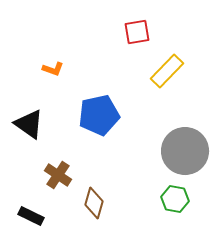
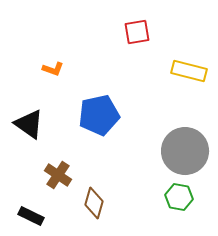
yellow rectangle: moved 22 px right; rotated 60 degrees clockwise
green hexagon: moved 4 px right, 2 px up
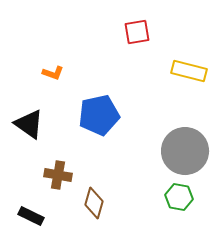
orange L-shape: moved 4 px down
brown cross: rotated 24 degrees counterclockwise
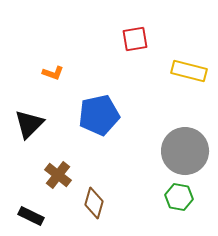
red square: moved 2 px left, 7 px down
black triangle: rotated 40 degrees clockwise
brown cross: rotated 28 degrees clockwise
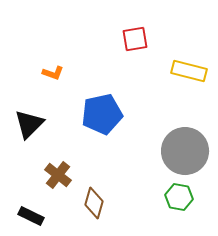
blue pentagon: moved 3 px right, 1 px up
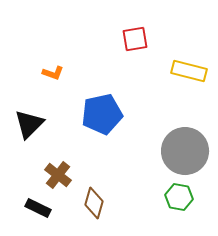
black rectangle: moved 7 px right, 8 px up
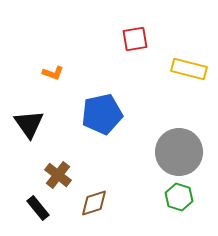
yellow rectangle: moved 2 px up
black triangle: rotated 20 degrees counterclockwise
gray circle: moved 6 px left, 1 px down
green hexagon: rotated 8 degrees clockwise
brown diamond: rotated 56 degrees clockwise
black rectangle: rotated 25 degrees clockwise
